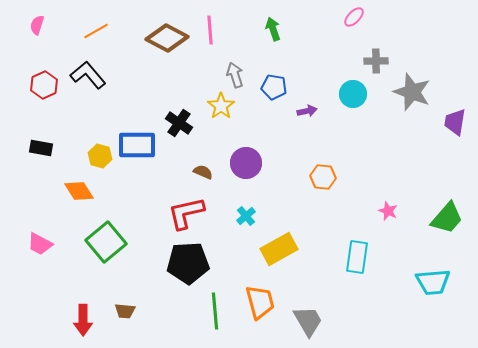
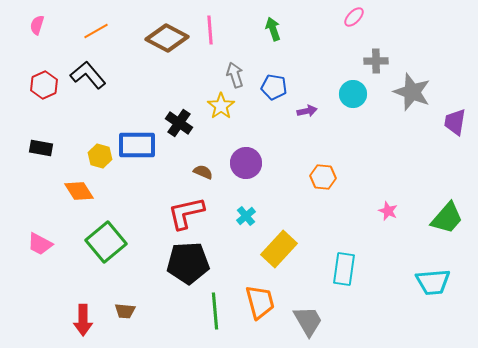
yellow rectangle: rotated 18 degrees counterclockwise
cyan rectangle: moved 13 px left, 12 px down
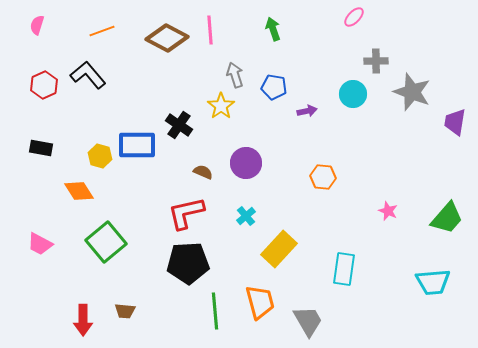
orange line: moved 6 px right; rotated 10 degrees clockwise
black cross: moved 2 px down
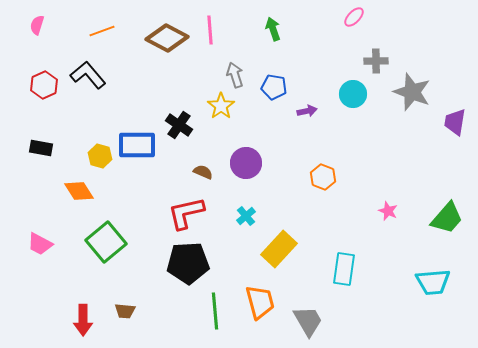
orange hexagon: rotated 15 degrees clockwise
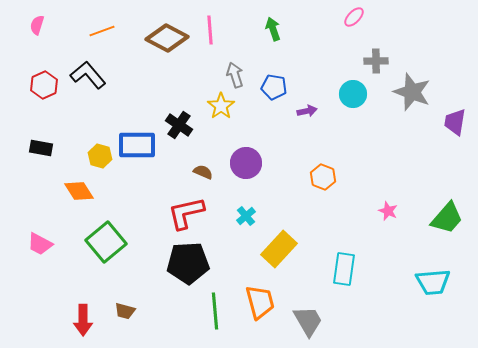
brown trapezoid: rotated 10 degrees clockwise
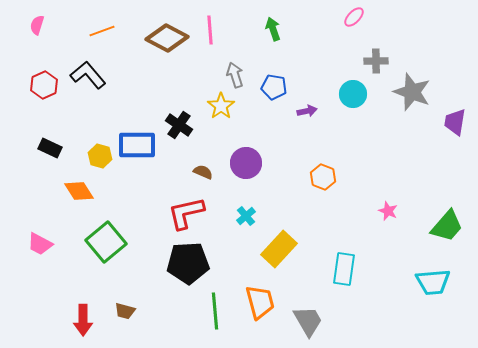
black rectangle: moved 9 px right; rotated 15 degrees clockwise
green trapezoid: moved 8 px down
